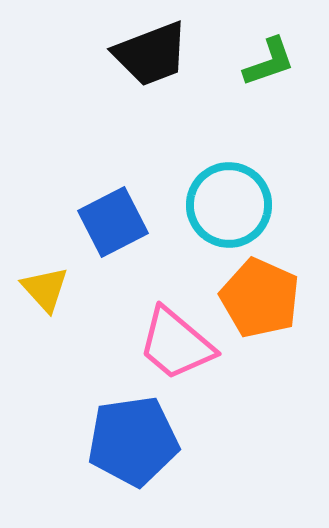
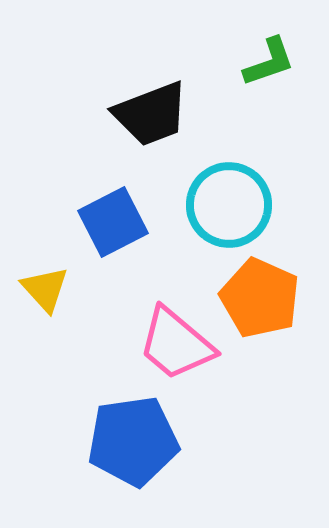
black trapezoid: moved 60 px down
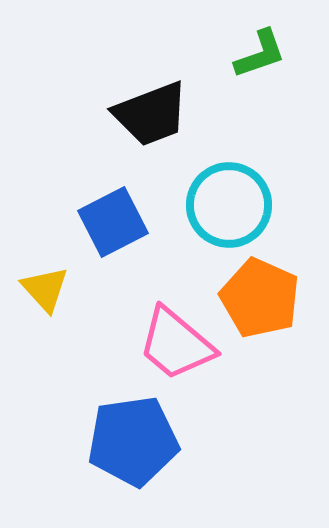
green L-shape: moved 9 px left, 8 px up
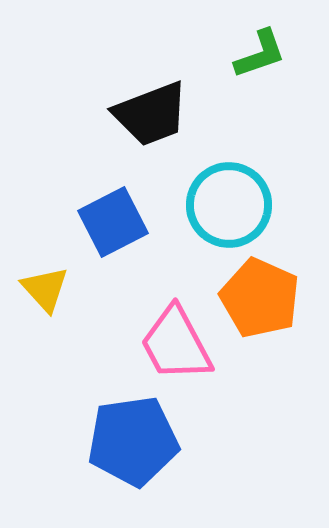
pink trapezoid: rotated 22 degrees clockwise
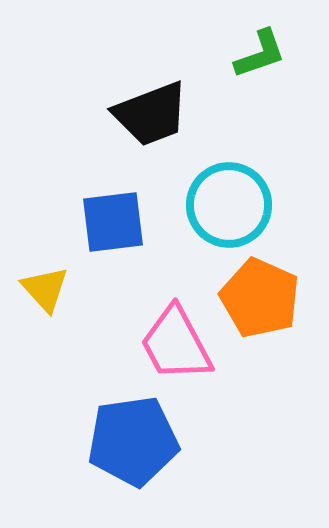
blue square: rotated 20 degrees clockwise
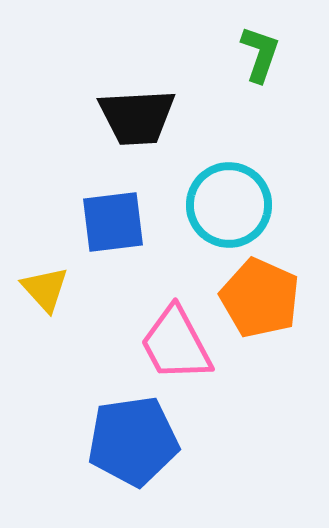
green L-shape: rotated 52 degrees counterclockwise
black trapezoid: moved 14 px left, 3 px down; rotated 18 degrees clockwise
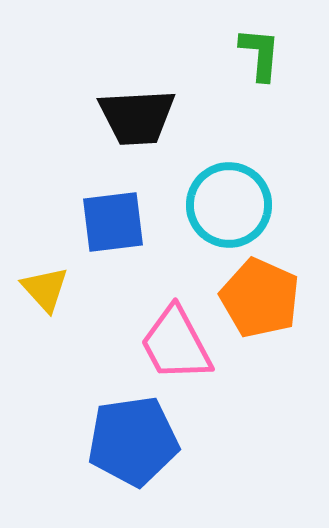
green L-shape: rotated 14 degrees counterclockwise
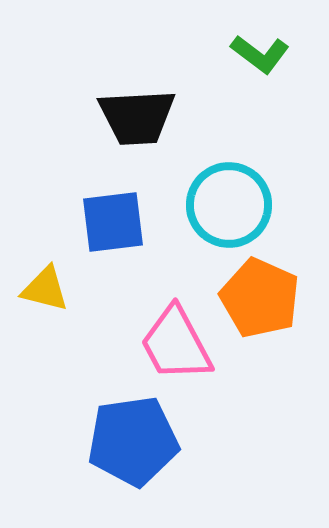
green L-shape: rotated 122 degrees clockwise
yellow triangle: rotated 34 degrees counterclockwise
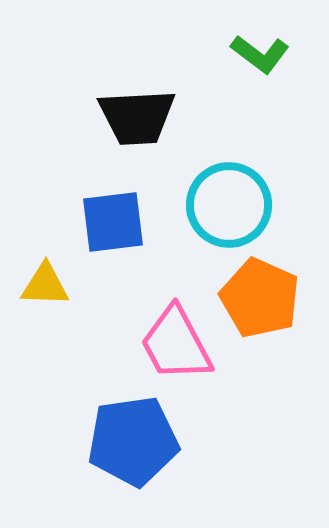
yellow triangle: moved 4 px up; rotated 12 degrees counterclockwise
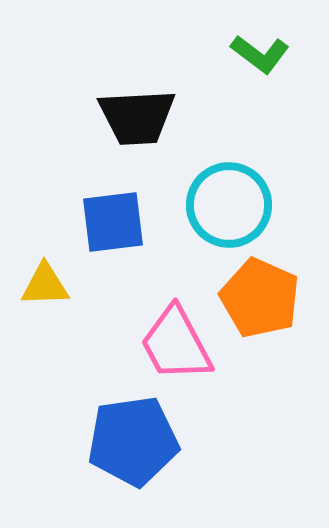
yellow triangle: rotated 4 degrees counterclockwise
